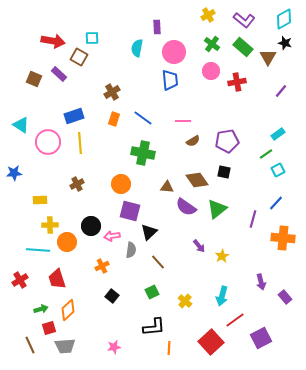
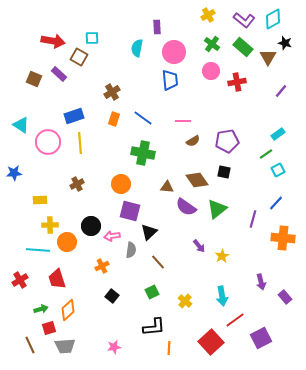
cyan diamond at (284, 19): moved 11 px left
cyan arrow at (222, 296): rotated 24 degrees counterclockwise
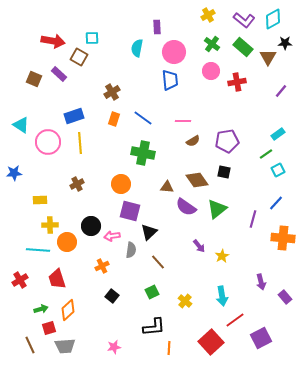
black star at (285, 43): rotated 16 degrees counterclockwise
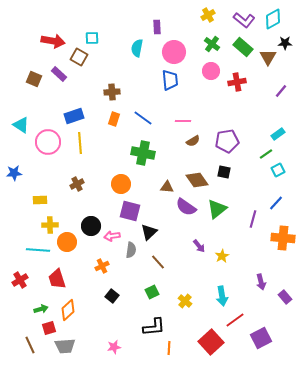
brown cross at (112, 92): rotated 28 degrees clockwise
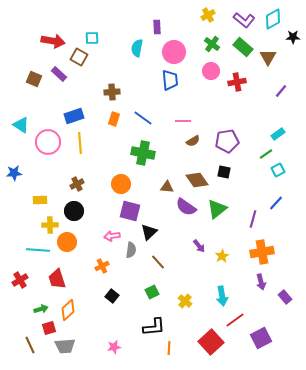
black star at (285, 43): moved 8 px right, 6 px up
black circle at (91, 226): moved 17 px left, 15 px up
orange cross at (283, 238): moved 21 px left, 14 px down; rotated 15 degrees counterclockwise
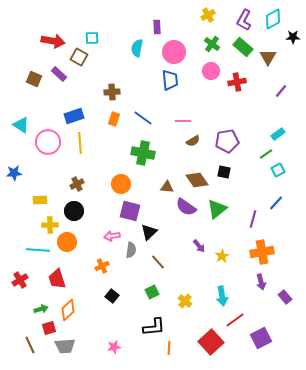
purple L-shape at (244, 20): rotated 80 degrees clockwise
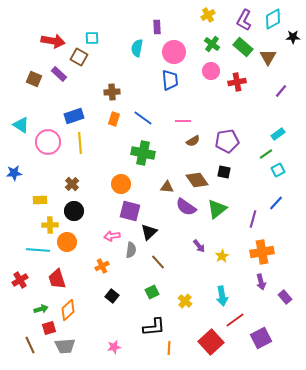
brown cross at (77, 184): moved 5 px left; rotated 16 degrees counterclockwise
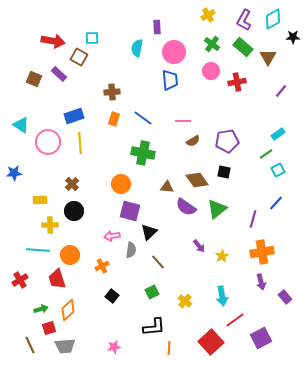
orange circle at (67, 242): moved 3 px right, 13 px down
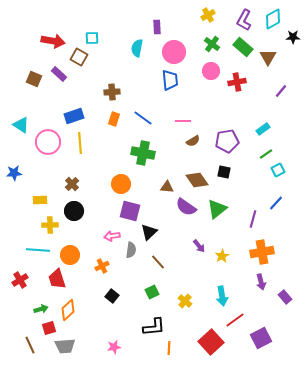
cyan rectangle at (278, 134): moved 15 px left, 5 px up
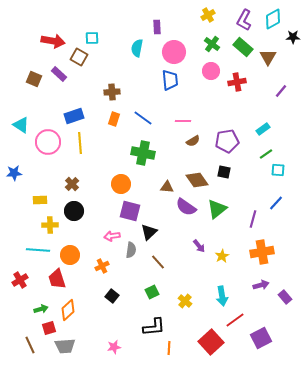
cyan square at (278, 170): rotated 32 degrees clockwise
purple arrow at (261, 282): moved 3 px down; rotated 91 degrees counterclockwise
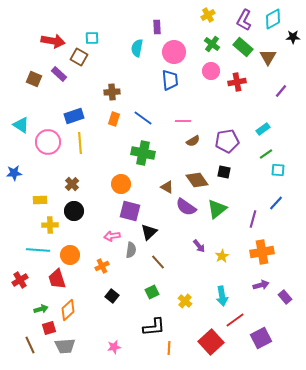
brown triangle at (167, 187): rotated 24 degrees clockwise
